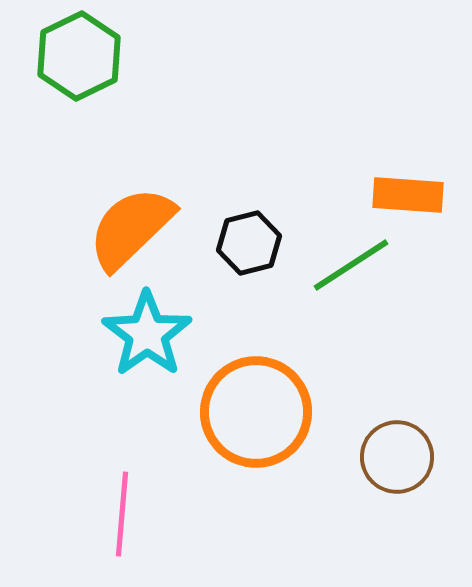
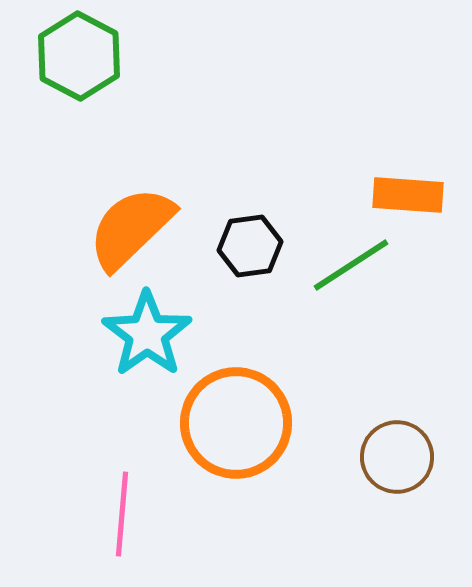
green hexagon: rotated 6 degrees counterclockwise
black hexagon: moved 1 px right, 3 px down; rotated 6 degrees clockwise
orange circle: moved 20 px left, 11 px down
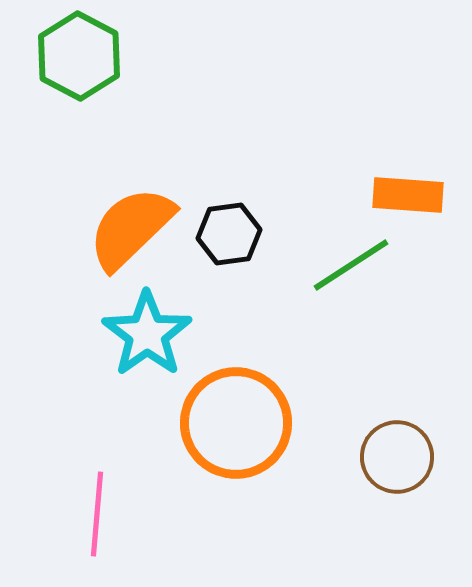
black hexagon: moved 21 px left, 12 px up
pink line: moved 25 px left
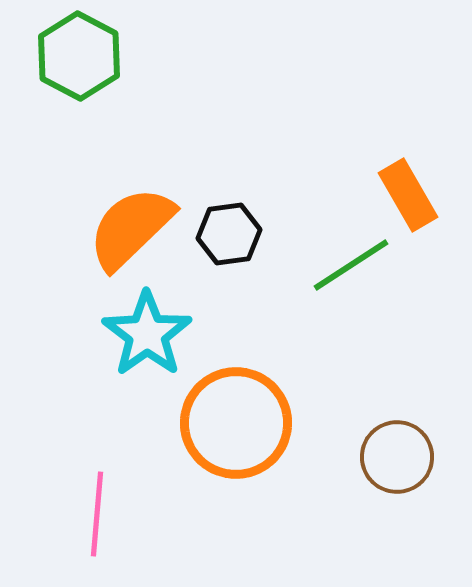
orange rectangle: rotated 56 degrees clockwise
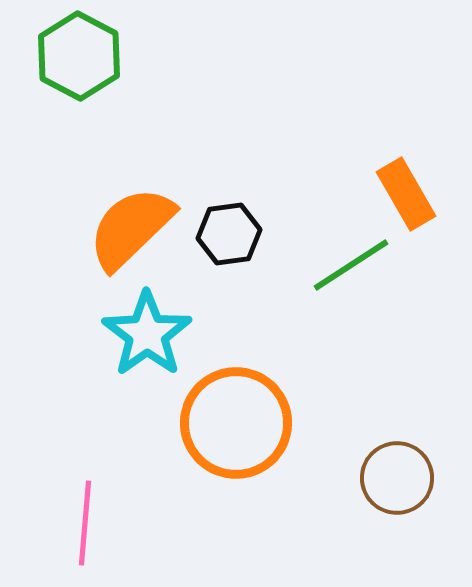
orange rectangle: moved 2 px left, 1 px up
brown circle: moved 21 px down
pink line: moved 12 px left, 9 px down
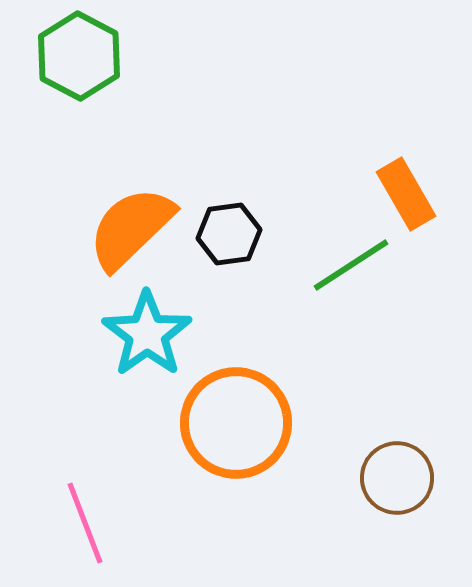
pink line: rotated 26 degrees counterclockwise
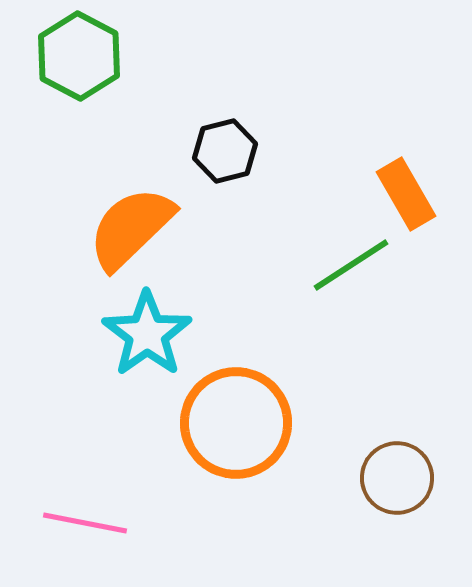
black hexagon: moved 4 px left, 83 px up; rotated 6 degrees counterclockwise
pink line: rotated 58 degrees counterclockwise
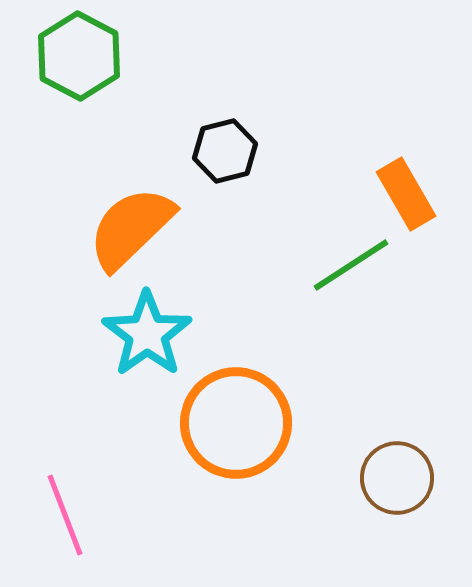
pink line: moved 20 px left, 8 px up; rotated 58 degrees clockwise
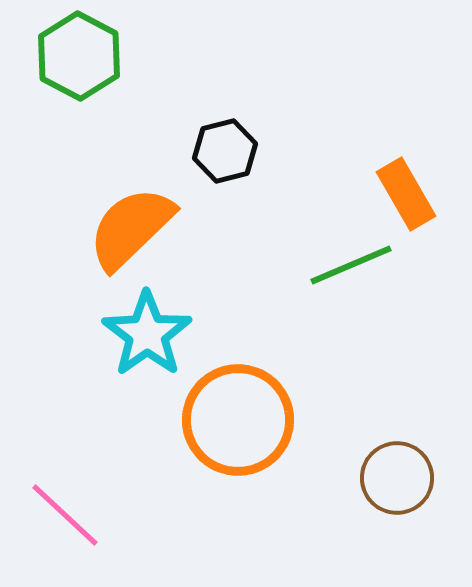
green line: rotated 10 degrees clockwise
orange circle: moved 2 px right, 3 px up
pink line: rotated 26 degrees counterclockwise
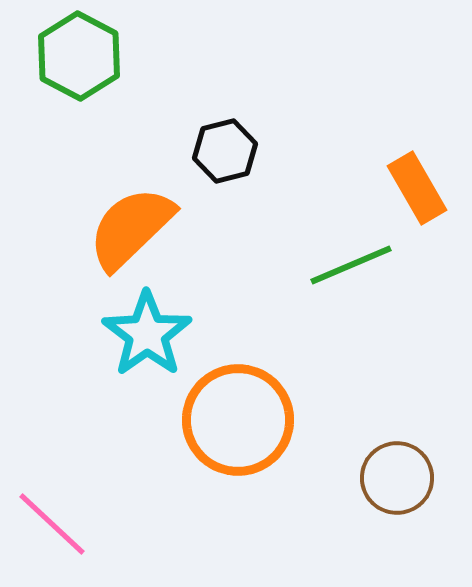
orange rectangle: moved 11 px right, 6 px up
pink line: moved 13 px left, 9 px down
